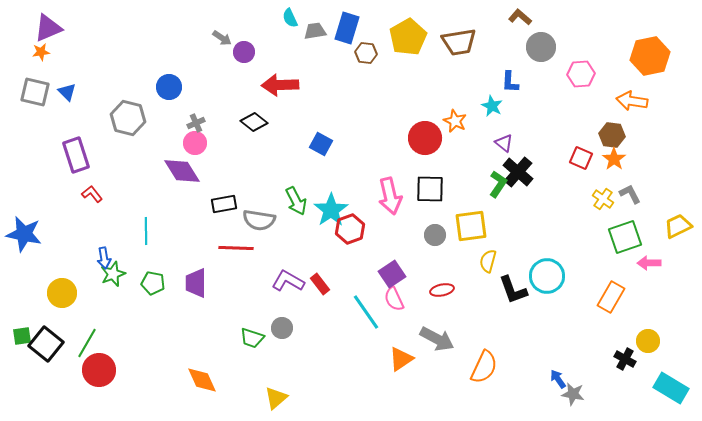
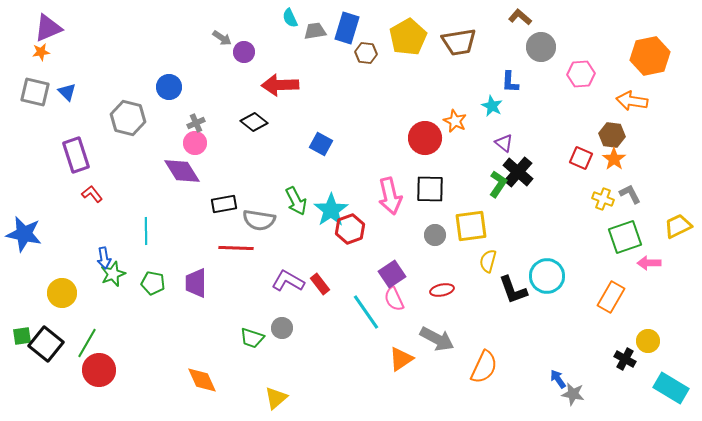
yellow cross at (603, 199): rotated 15 degrees counterclockwise
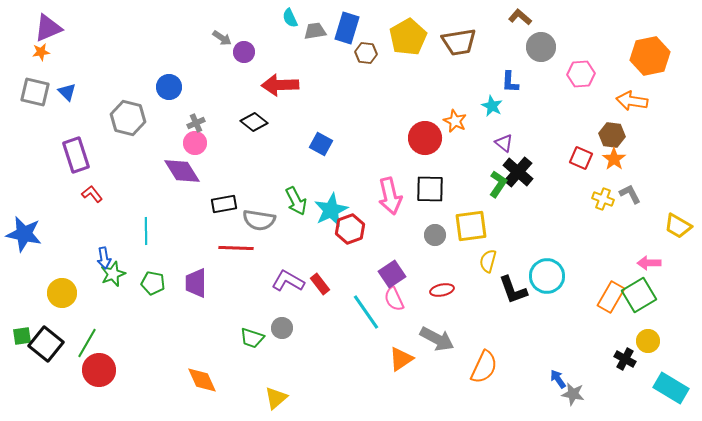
cyan star at (331, 210): rotated 8 degrees clockwise
yellow trapezoid at (678, 226): rotated 124 degrees counterclockwise
green square at (625, 237): moved 14 px right, 58 px down; rotated 12 degrees counterclockwise
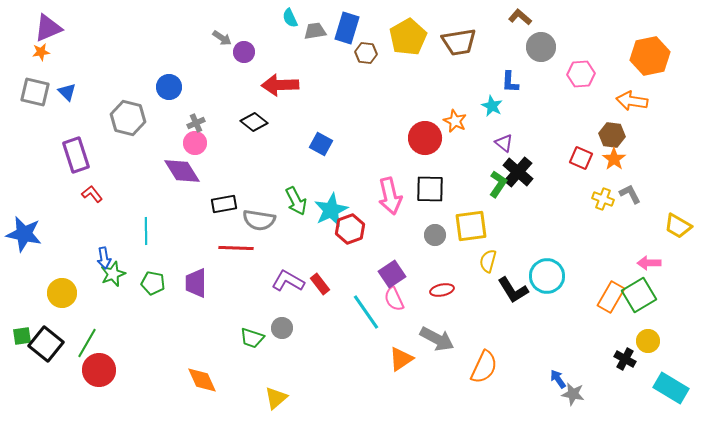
black L-shape at (513, 290): rotated 12 degrees counterclockwise
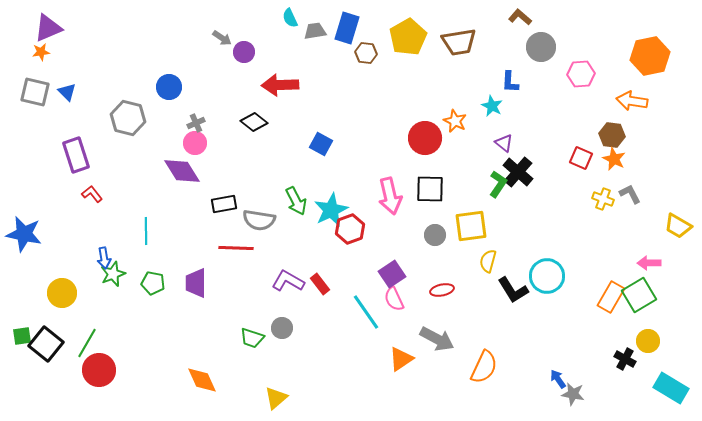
orange star at (614, 159): rotated 10 degrees counterclockwise
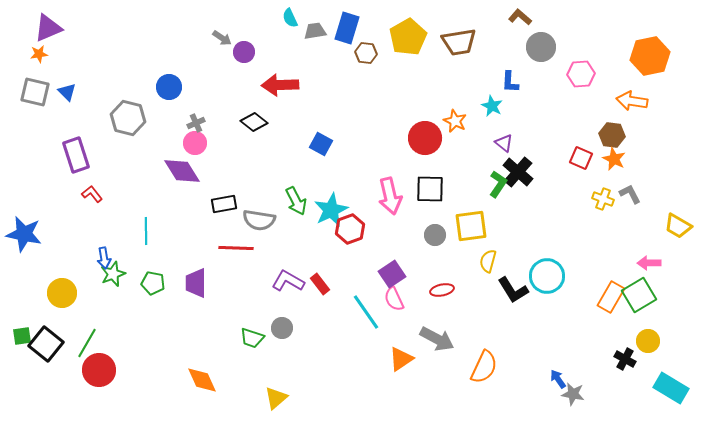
orange star at (41, 52): moved 2 px left, 2 px down
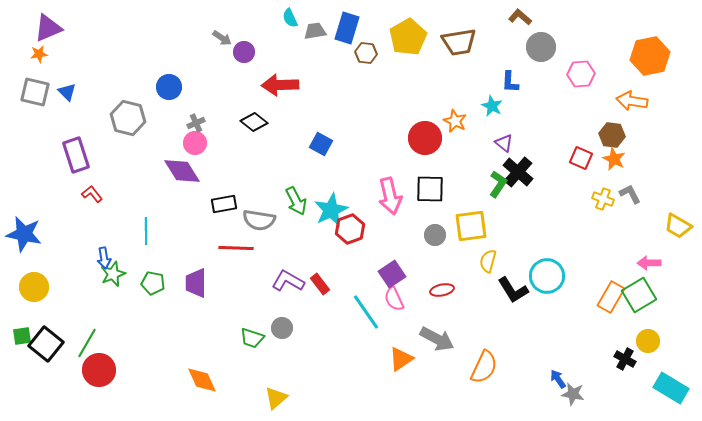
yellow circle at (62, 293): moved 28 px left, 6 px up
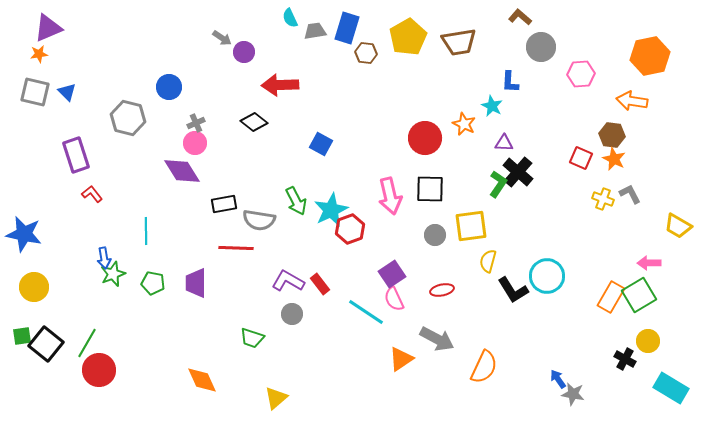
orange star at (455, 121): moved 9 px right, 3 px down
purple triangle at (504, 143): rotated 36 degrees counterclockwise
cyan line at (366, 312): rotated 21 degrees counterclockwise
gray circle at (282, 328): moved 10 px right, 14 px up
